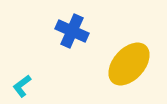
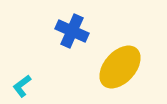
yellow ellipse: moved 9 px left, 3 px down
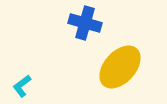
blue cross: moved 13 px right, 8 px up; rotated 8 degrees counterclockwise
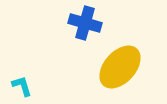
cyan L-shape: rotated 110 degrees clockwise
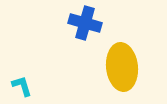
yellow ellipse: moved 2 px right; rotated 48 degrees counterclockwise
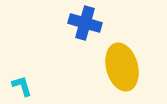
yellow ellipse: rotated 9 degrees counterclockwise
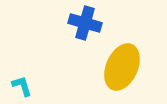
yellow ellipse: rotated 39 degrees clockwise
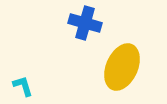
cyan L-shape: moved 1 px right
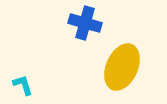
cyan L-shape: moved 1 px up
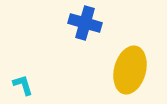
yellow ellipse: moved 8 px right, 3 px down; rotated 9 degrees counterclockwise
